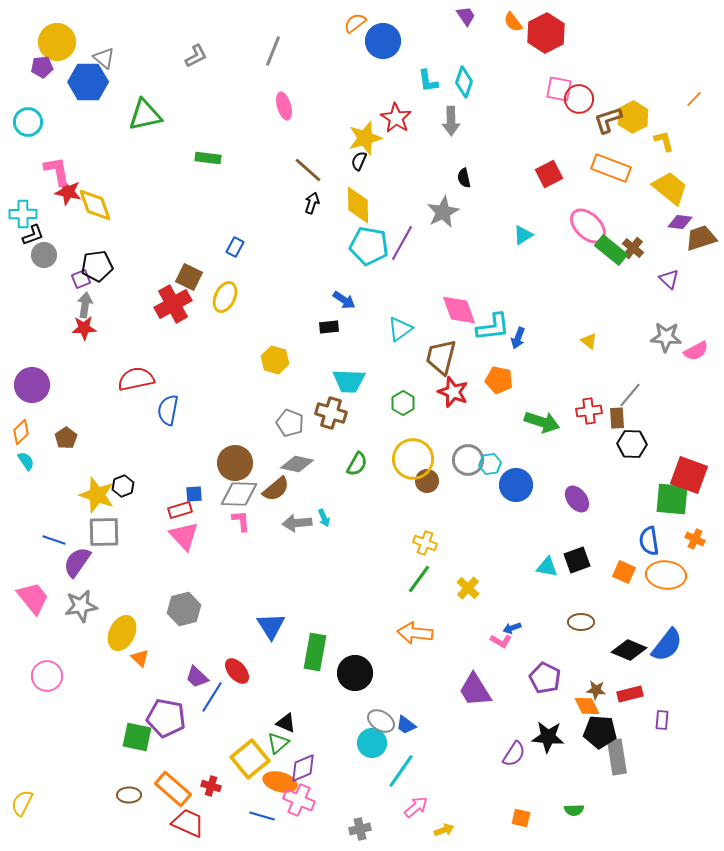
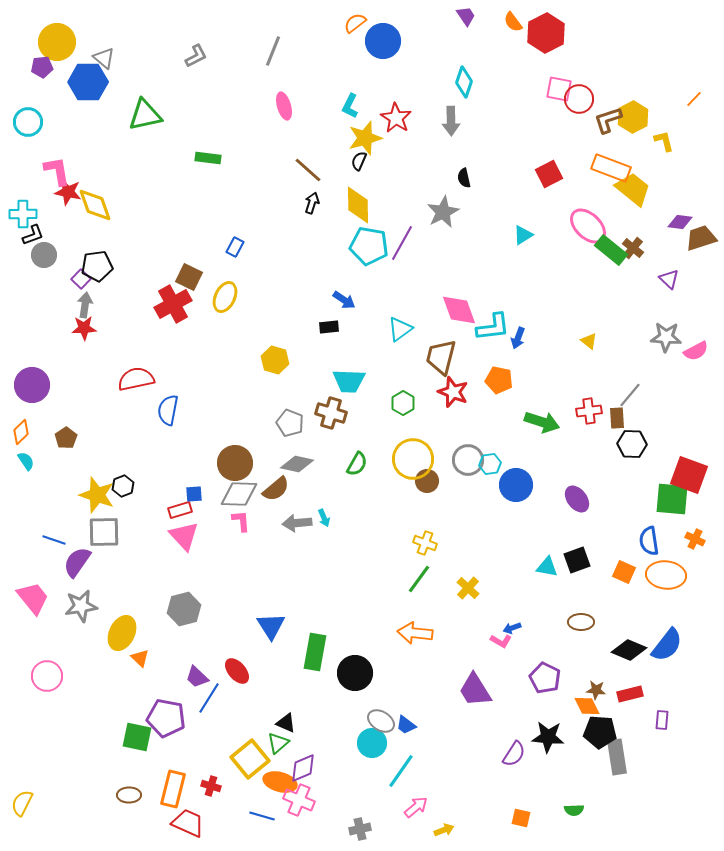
cyan L-shape at (428, 81): moved 78 px left, 25 px down; rotated 35 degrees clockwise
yellow trapezoid at (670, 188): moved 37 px left, 1 px down
purple square at (81, 279): rotated 24 degrees counterclockwise
blue line at (212, 697): moved 3 px left, 1 px down
orange rectangle at (173, 789): rotated 63 degrees clockwise
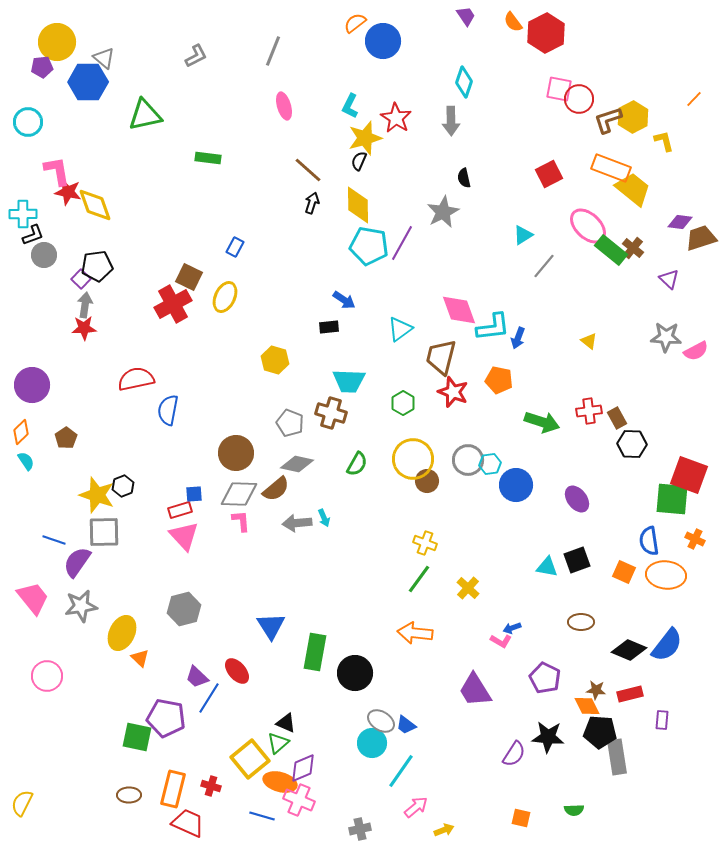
gray line at (630, 395): moved 86 px left, 129 px up
brown rectangle at (617, 418): rotated 25 degrees counterclockwise
brown circle at (235, 463): moved 1 px right, 10 px up
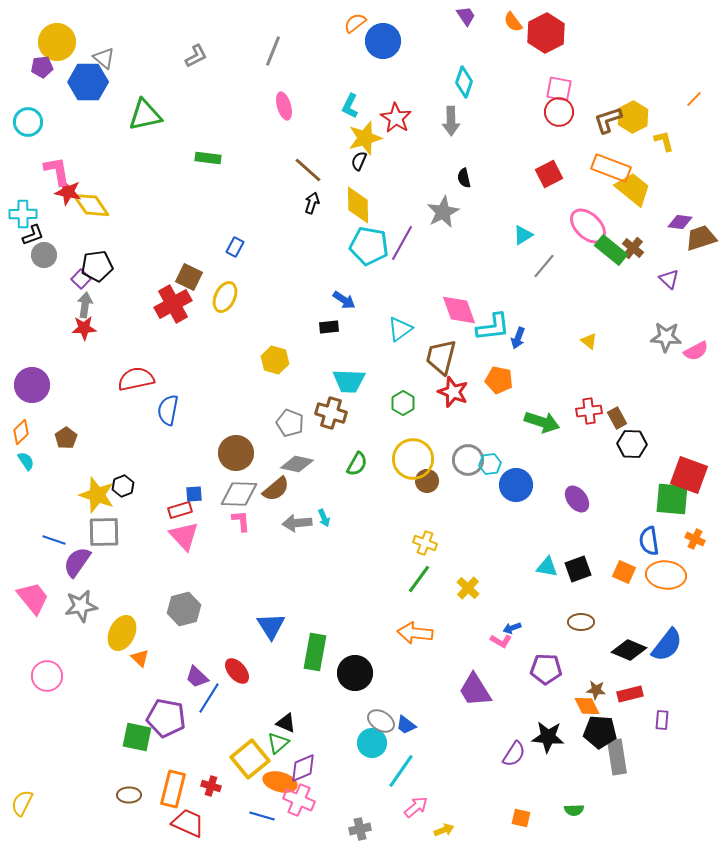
red circle at (579, 99): moved 20 px left, 13 px down
yellow diamond at (95, 205): moved 4 px left; rotated 15 degrees counterclockwise
black square at (577, 560): moved 1 px right, 9 px down
purple pentagon at (545, 678): moved 1 px right, 9 px up; rotated 24 degrees counterclockwise
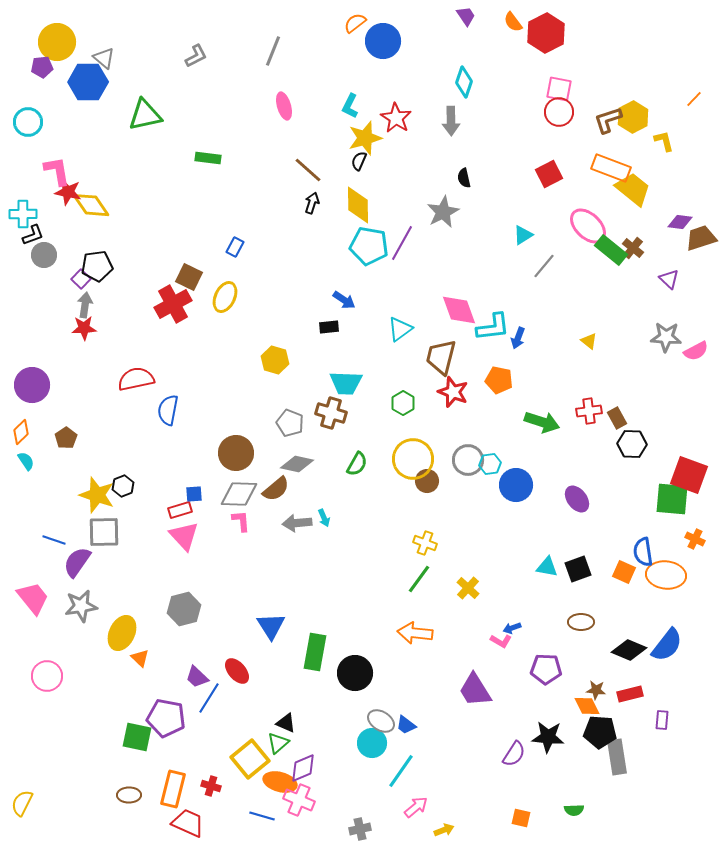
cyan trapezoid at (349, 381): moved 3 px left, 2 px down
blue semicircle at (649, 541): moved 6 px left, 11 px down
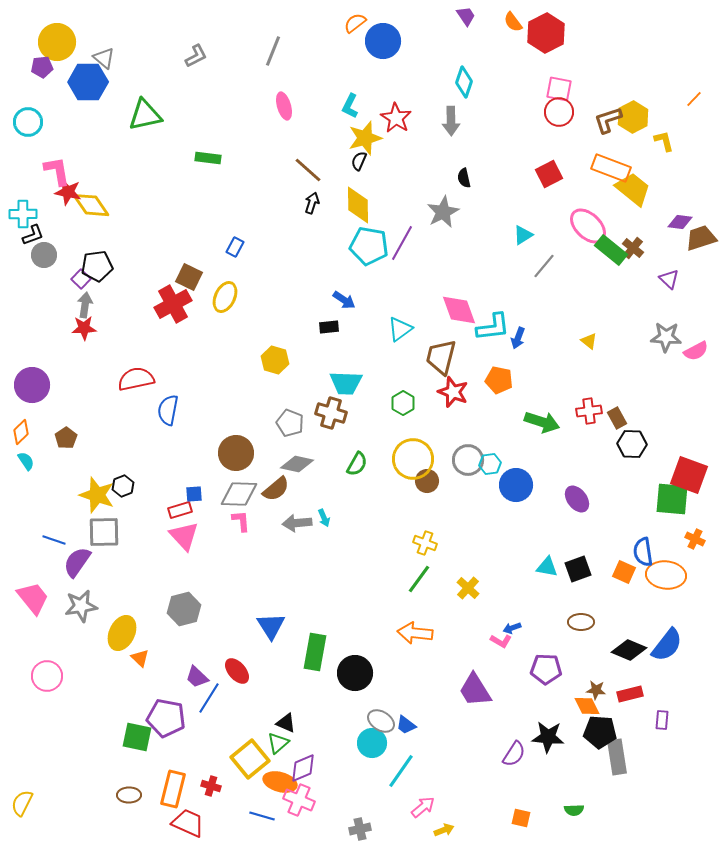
pink arrow at (416, 807): moved 7 px right
